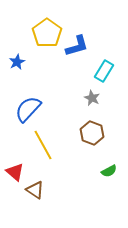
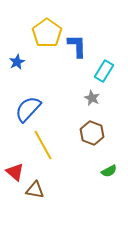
blue L-shape: rotated 75 degrees counterclockwise
brown triangle: rotated 24 degrees counterclockwise
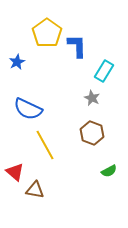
blue semicircle: rotated 108 degrees counterclockwise
yellow line: moved 2 px right
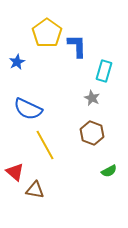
cyan rectangle: rotated 15 degrees counterclockwise
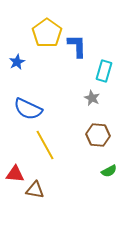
brown hexagon: moved 6 px right, 2 px down; rotated 15 degrees counterclockwise
red triangle: moved 2 px down; rotated 36 degrees counterclockwise
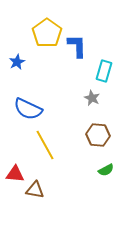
green semicircle: moved 3 px left, 1 px up
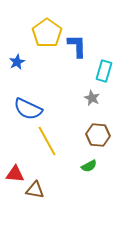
yellow line: moved 2 px right, 4 px up
green semicircle: moved 17 px left, 4 px up
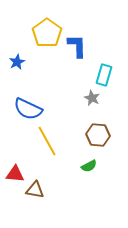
cyan rectangle: moved 4 px down
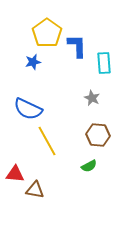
blue star: moved 16 px right; rotated 14 degrees clockwise
cyan rectangle: moved 12 px up; rotated 20 degrees counterclockwise
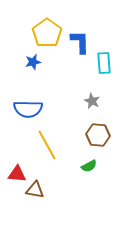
blue L-shape: moved 3 px right, 4 px up
gray star: moved 3 px down
blue semicircle: rotated 24 degrees counterclockwise
yellow line: moved 4 px down
red triangle: moved 2 px right
